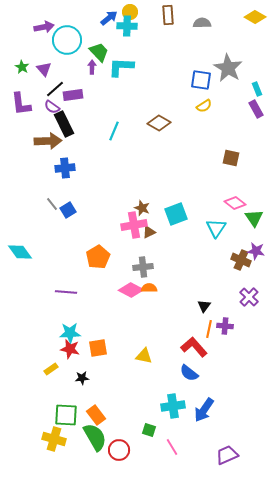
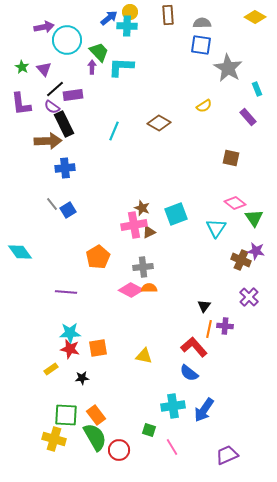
blue square at (201, 80): moved 35 px up
purple rectangle at (256, 109): moved 8 px left, 8 px down; rotated 12 degrees counterclockwise
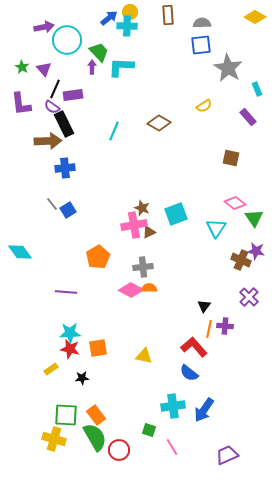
blue square at (201, 45): rotated 15 degrees counterclockwise
black line at (55, 89): rotated 24 degrees counterclockwise
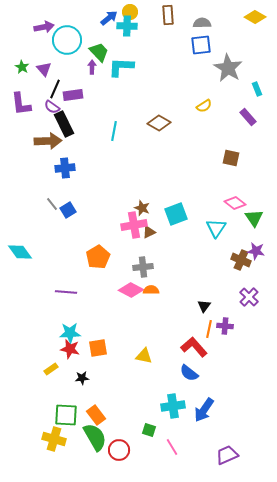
cyan line at (114, 131): rotated 12 degrees counterclockwise
orange semicircle at (149, 288): moved 2 px right, 2 px down
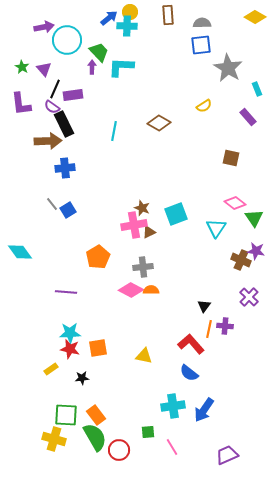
red L-shape at (194, 347): moved 3 px left, 3 px up
green square at (149, 430): moved 1 px left, 2 px down; rotated 24 degrees counterclockwise
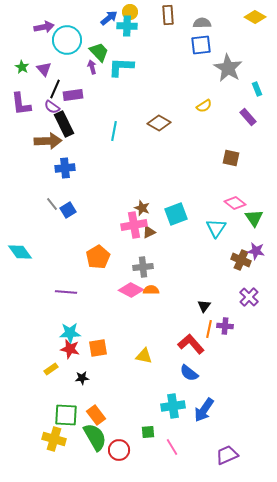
purple arrow at (92, 67): rotated 16 degrees counterclockwise
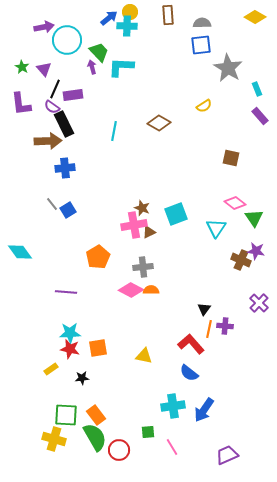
purple rectangle at (248, 117): moved 12 px right, 1 px up
purple cross at (249, 297): moved 10 px right, 6 px down
black triangle at (204, 306): moved 3 px down
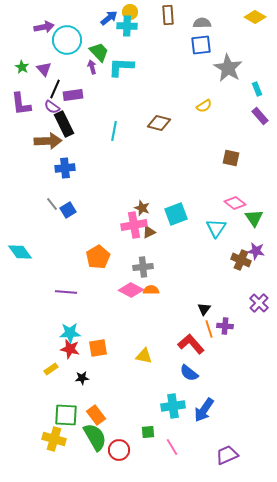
brown diamond at (159, 123): rotated 15 degrees counterclockwise
orange line at (209, 329): rotated 30 degrees counterclockwise
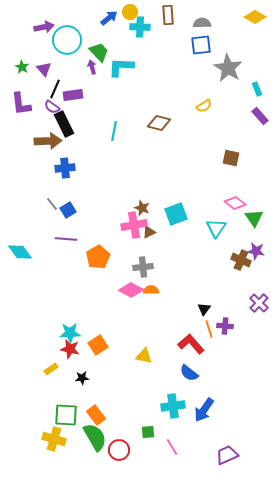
cyan cross at (127, 26): moved 13 px right, 1 px down
purple line at (66, 292): moved 53 px up
orange square at (98, 348): moved 3 px up; rotated 24 degrees counterclockwise
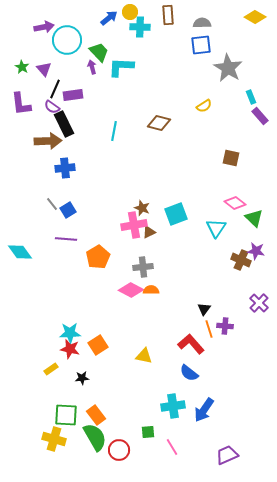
cyan rectangle at (257, 89): moved 6 px left, 8 px down
green triangle at (254, 218): rotated 12 degrees counterclockwise
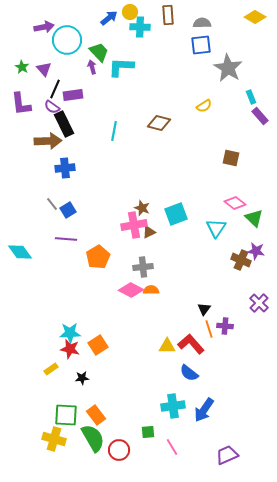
yellow triangle at (144, 356): moved 23 px right, 10 px up; rotated 12 degrees counterclockwise
green semicircle at (95, 437): moved 2 px left, 1 px down
